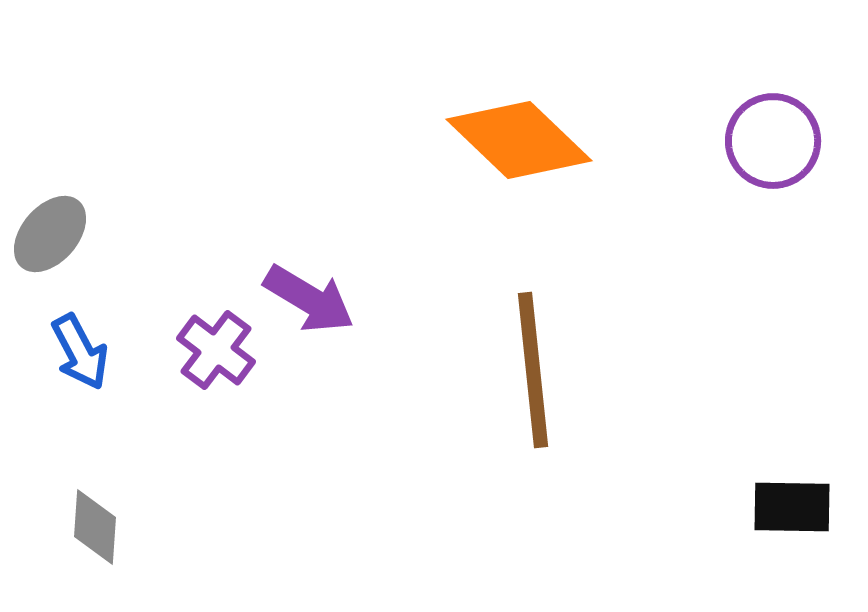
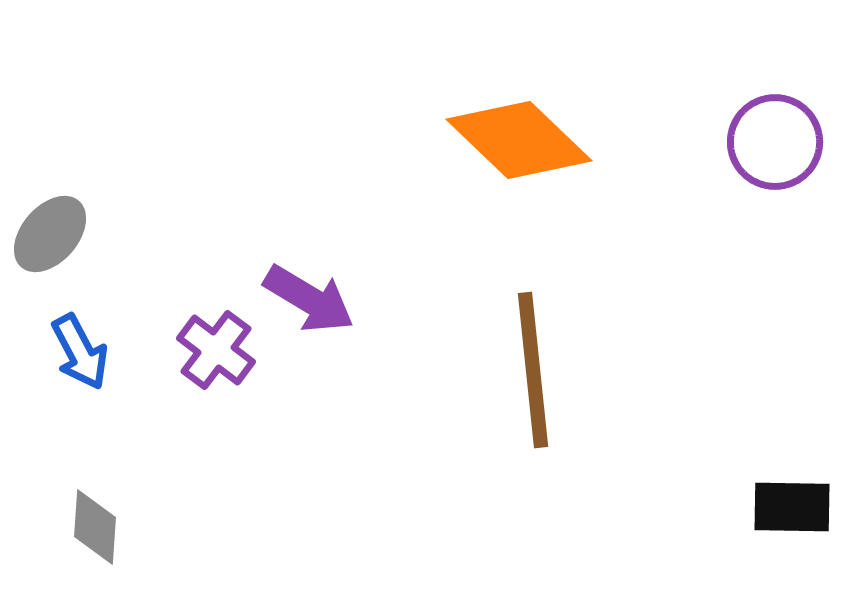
purple circle: moved 2 px right, 1 px down
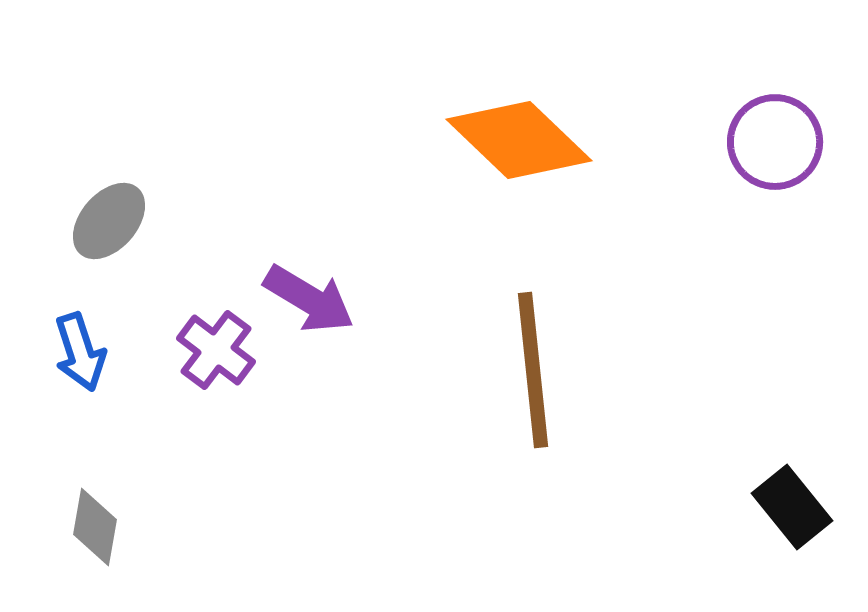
gray ellipse: moved 59 px right, 13 px up
blue arrow: rotated 10 degrees clockwise
black rectangle: rotated 50 degrees clockwise
gray diamond: rotated 6 degrees clockwise
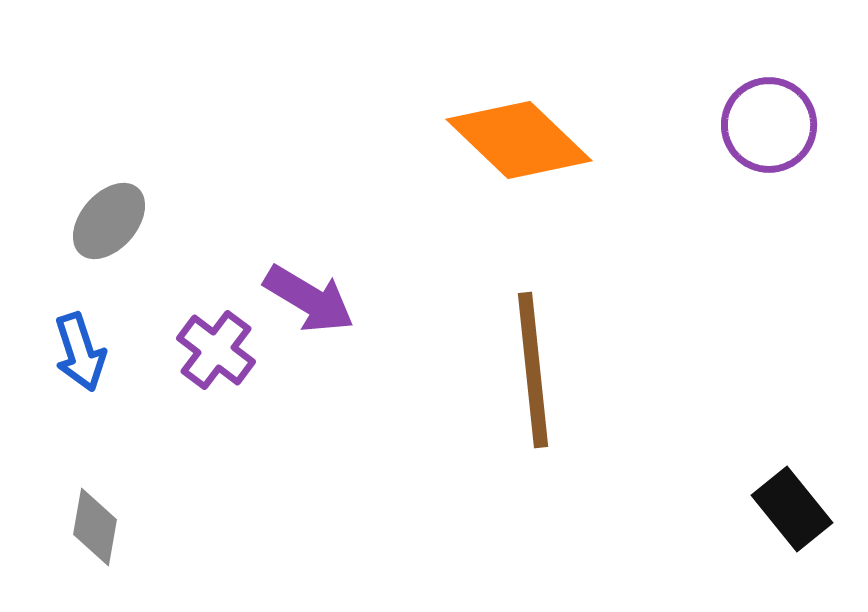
purple circle: moved 6 px left, 17 px up
black rectangle: moved 2 px down
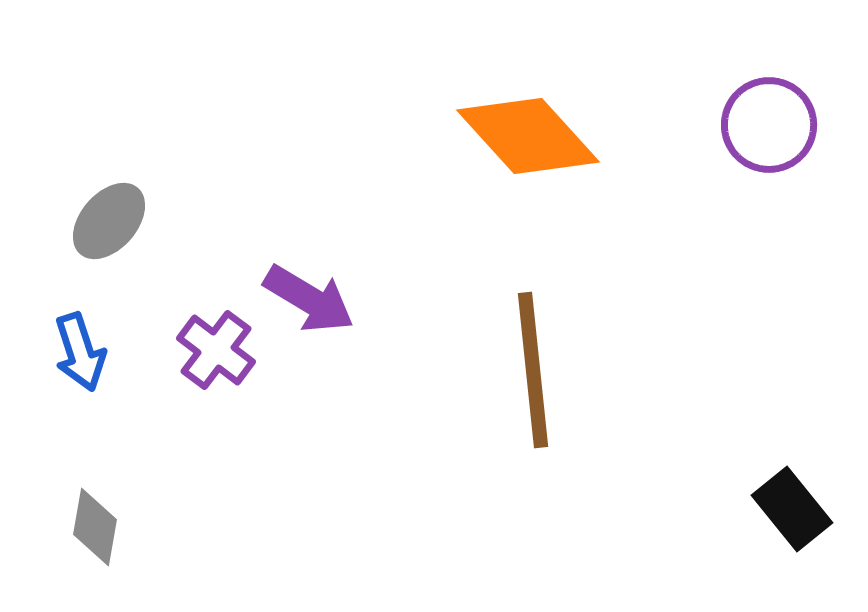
orange diamond: moved 9 px right, 4 px up; rotated 4 degrees clockwise
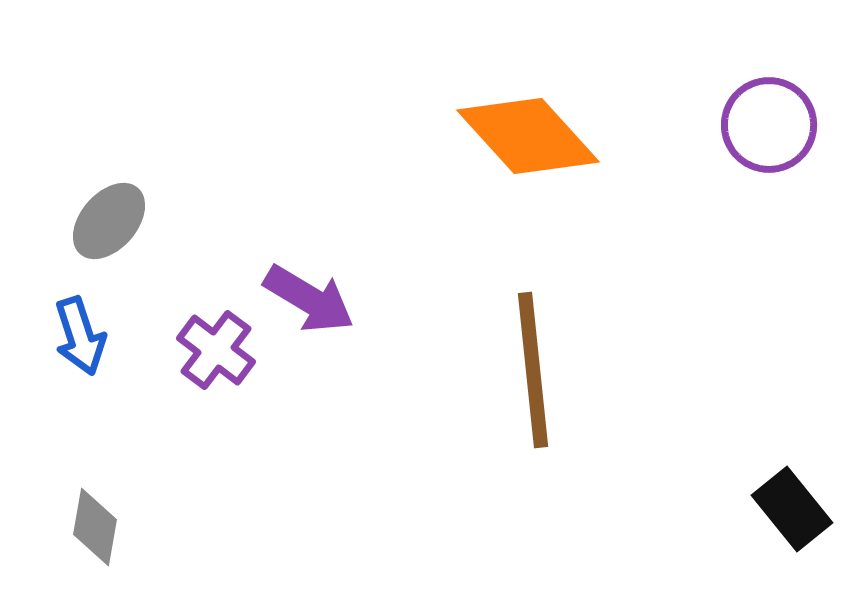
blue arrow: moved 16 px up
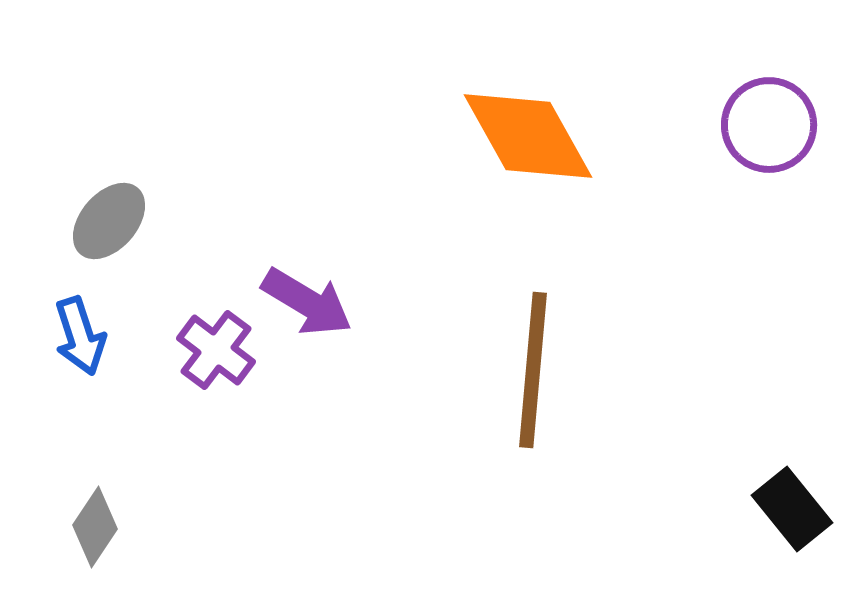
orange diamond: rotated 13 degrees clockwise
purple arrow: moved 2 px left, 3 px down
brown line: rotated 11 degrees clockwise
gray diamond: rotated 24 degrees clockwise
